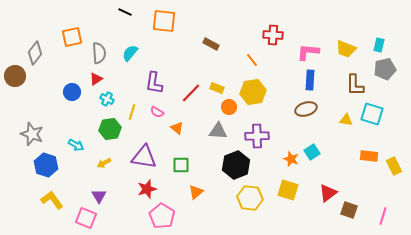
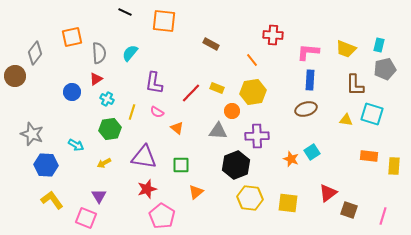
orange circle at (229, 107): moved 3 px right, 4 px down
blue hexagon at (46, 165): rotated 15 degrees counterclockwise
yellow rectangle at (394, 166): rotated 30 degrees clockwise
yellow square at (288, 190): moved 13 px down; rotated 10 degrees counterclockwise
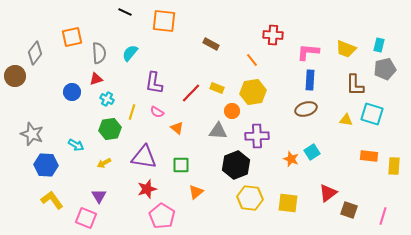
red triangle at (96, 79): rotated 16 degrees clockwise
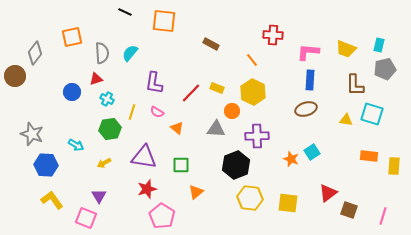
gray semicircle at (99, 53): moved 3 px right
yellow hexagon at (253, 92): rotated 25 degrees counterclockwise
gray triangle at (218, 131): moved 2 px left, 2 px up
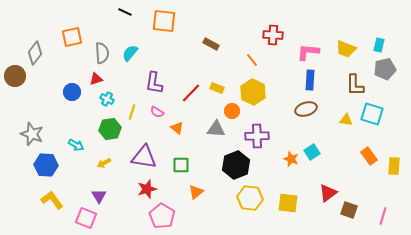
orange rectangle at (369, 156): rotated 48 degrees clockwise
